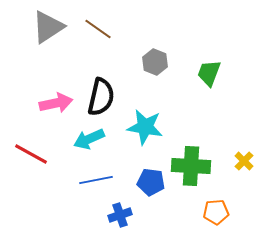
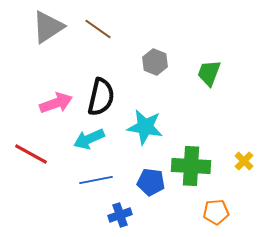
pink arrow: rotated 8 degrees counterclockwise
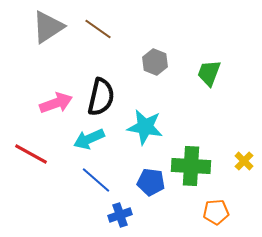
blue line: rotated 52 degrees clockwise
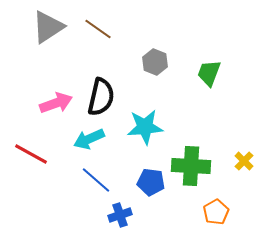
cyan star: rotated 15 degrees counterclockwise
orange pentagon: rotated 25 degrees counterclockwise
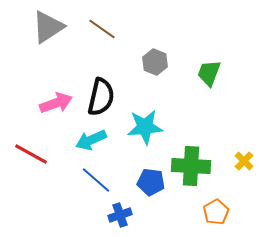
brown line: moved 4 px right
cyan arrow: moved 2 px right, 1 px down
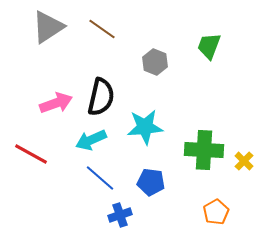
green trapezoid: moved 27 px up
green cross: moved 13 px right, 16 px up
blue line: moved 4 px right, 2 px up
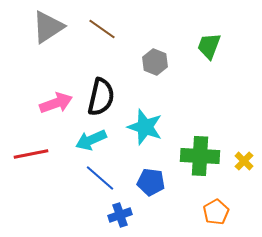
cyan star: rotated 24 degrees clockwise
green cross: moved 4 px left, 6 px down
red line: rotated 40 degrees counterclockwise
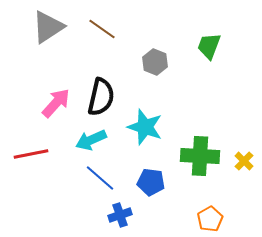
pink arrow: rotated 28 degrees counterclockwise
orange pentagon: moved 6 px left, 7 px down
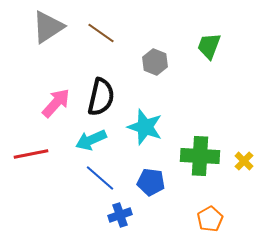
brown line: moved 1 px left, 4 px down
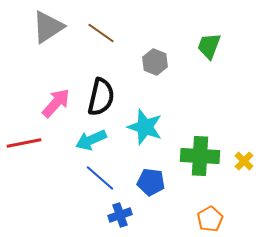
red line: moved 7 px left, 11 px up
